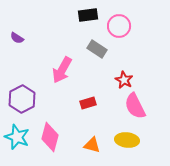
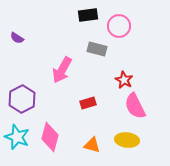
gray rectangle: rotated 18 degrees counterclockwise
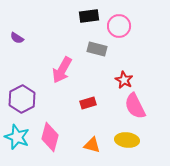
black rectangle: moved 1 px right, 1 px down
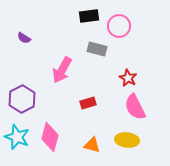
purple semicircle: moved 7 px right
red star: moved 4 px right, 2 px up
pink semicircle: moved 1 px down
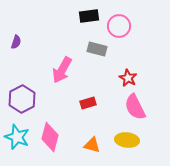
purple semicircle: moved 8 px left, 4 px down; rotated 104 degrees counterclockwise
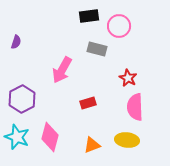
pink semicircle: rotated 24 degrees clockwise
orange triangle: rotated 36 degrees counterclockwise
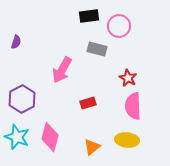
pink semicircle: moved 2 px left, 1 px up
orange triangle: moved 2 px down; rotated 18 degrees counterclockwise
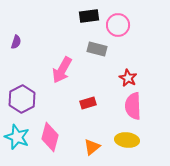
pink circle: moved 1 px left, 1 px up
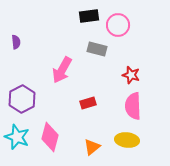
purple semicircle: rotated 24 degrees counterclockwise
red star: moved 3 px right, 3 px up; rotated 12 degrees counterclockwise
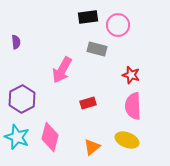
black rectangle: moved 1 px left, 1 px down
yellow ellipse: rotated 15 degrees clockwise
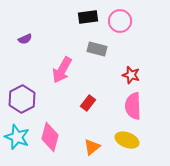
pink circle: moved 2 px right, 4 px up
purple semicircle: moved 9 px right, 3 px up; rotated 72 degrees clockwise
red rectangle: rotated 35 degrees counterclockwise
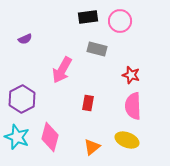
red rectangle: rotated 28 degrees counterclockwise
